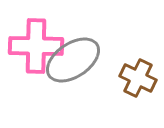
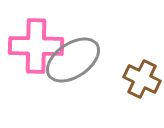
brown cross: moved 4 px right, 1 px down
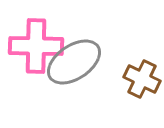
gray ellipse: moved 1 px right, 2 px down
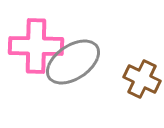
gray ellipse: moved 1 px left
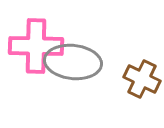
gray ellipse: rotated 40 degrees clockwise
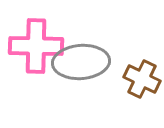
gray ellipse: moved 8 px right; rotated 10 degrees counterclockwise
